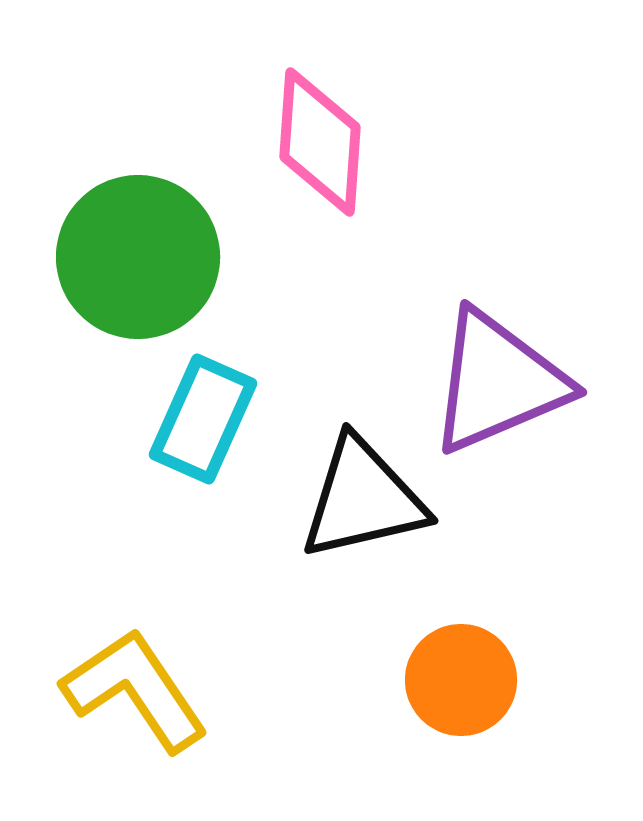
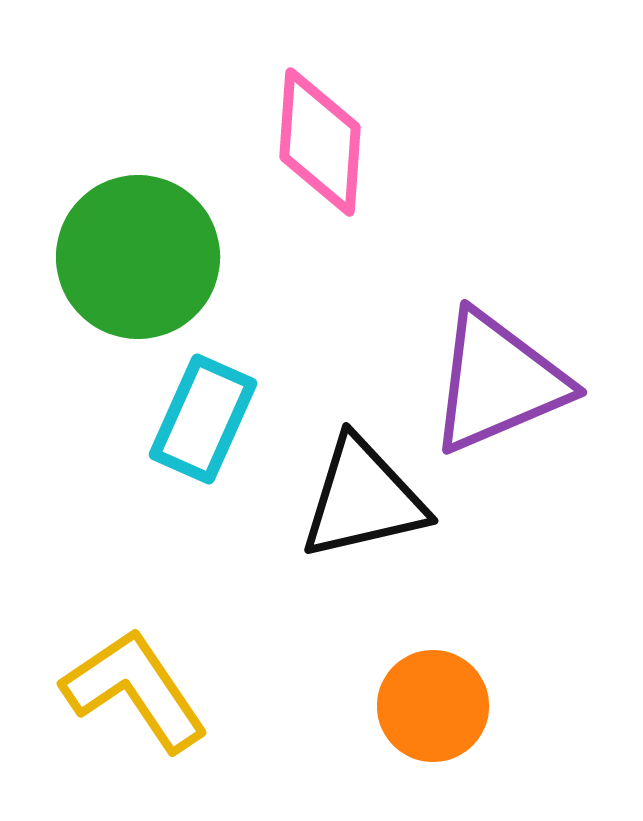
orange circle: moved 28 px left, 26 px down
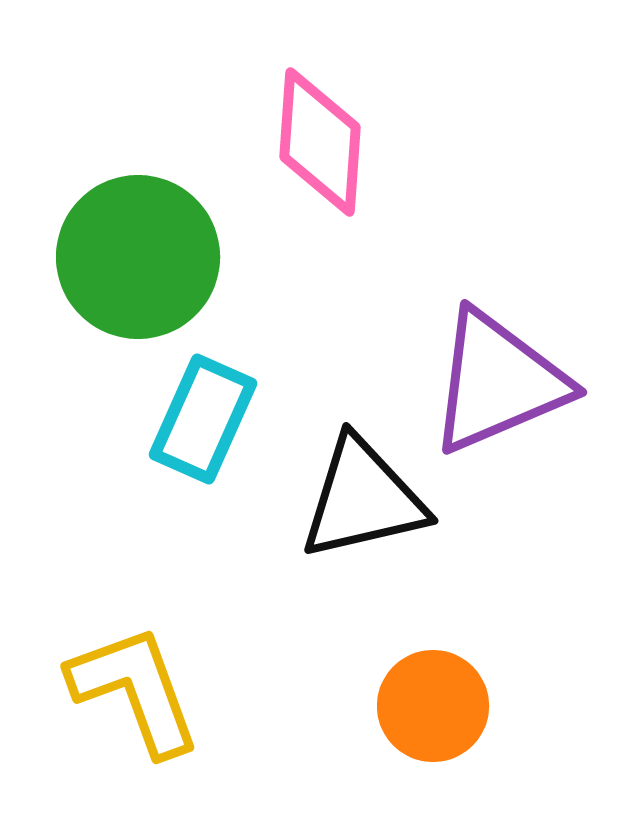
yellow L-shape: rotated 14 degrees clockwise
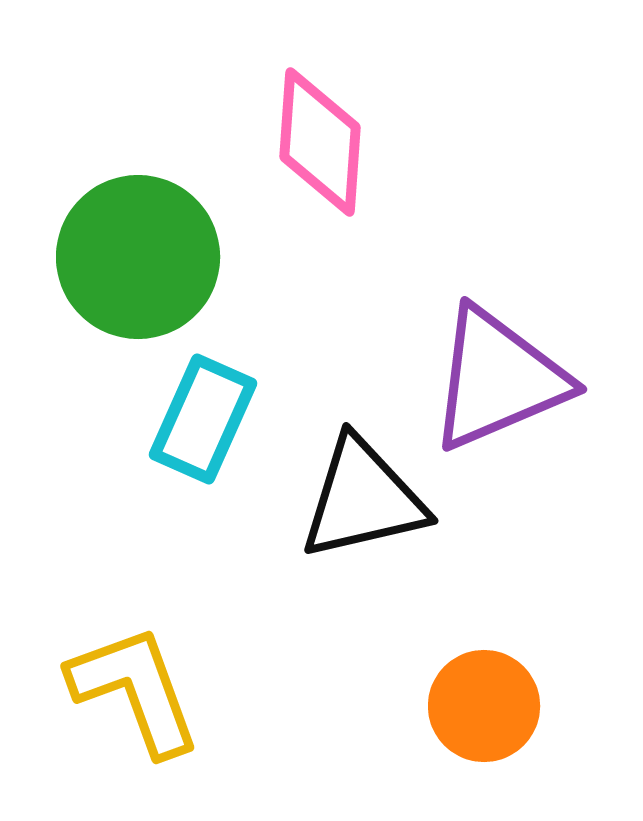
purple triangle: moved 3 px up
orange circle: moved 51 px right
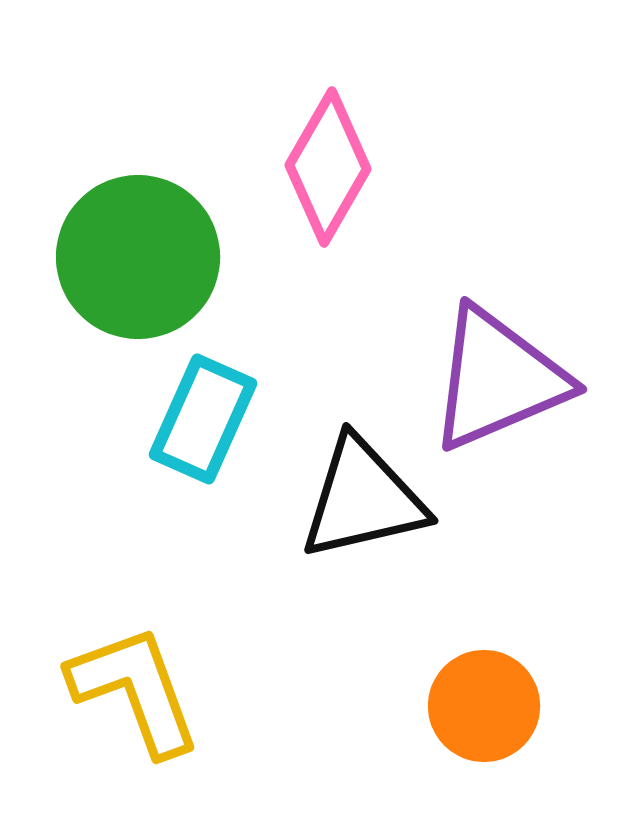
pink diamond: moved 8 px right, 25 px down; rotated 26 degrees clockwise
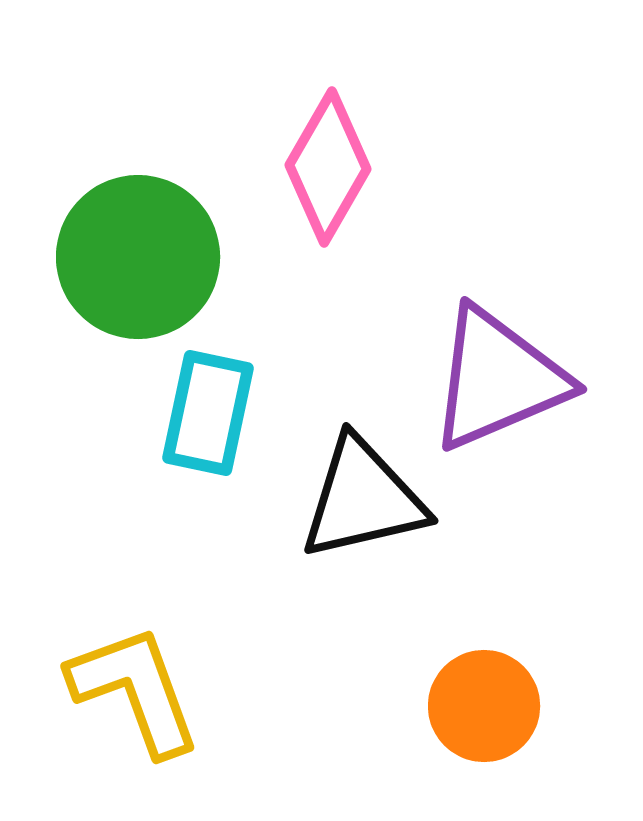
cyan rectangle: moved 5 px right, 6 px up; rotated 12 degrees counterclockwise
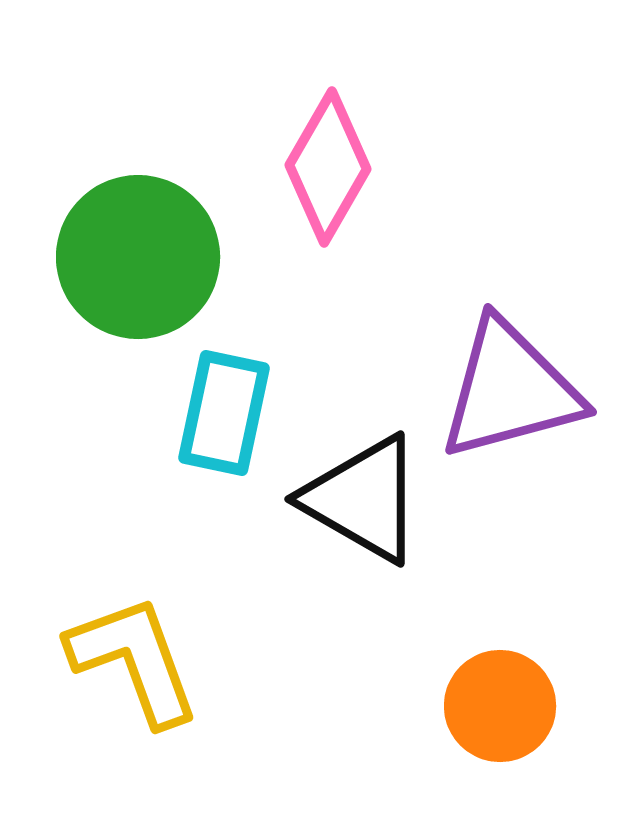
purple triangle: moved 12 px right, 11 px down; rotated 8 degrees clockwise
cyan rectangle: moved 16 px right
black triangle: rotated 43 degrees clockwise
yellow L-shape: moved 1 px left, 30 px up
orange circle: moved 16 px right
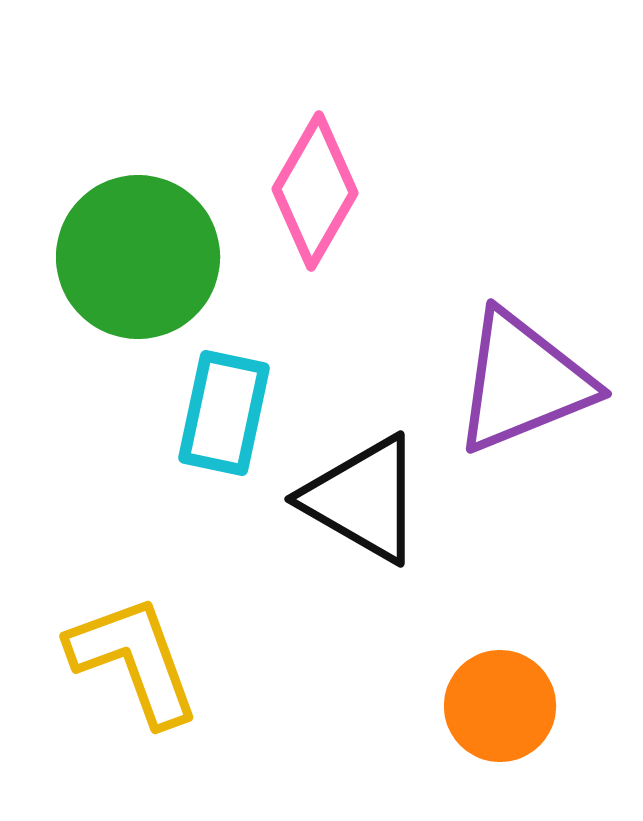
pink diamond: moved 13 px left, 24 px down
purple triangle: moved 13 px right, 8 px up; rotated 7 degrees counterclockwise
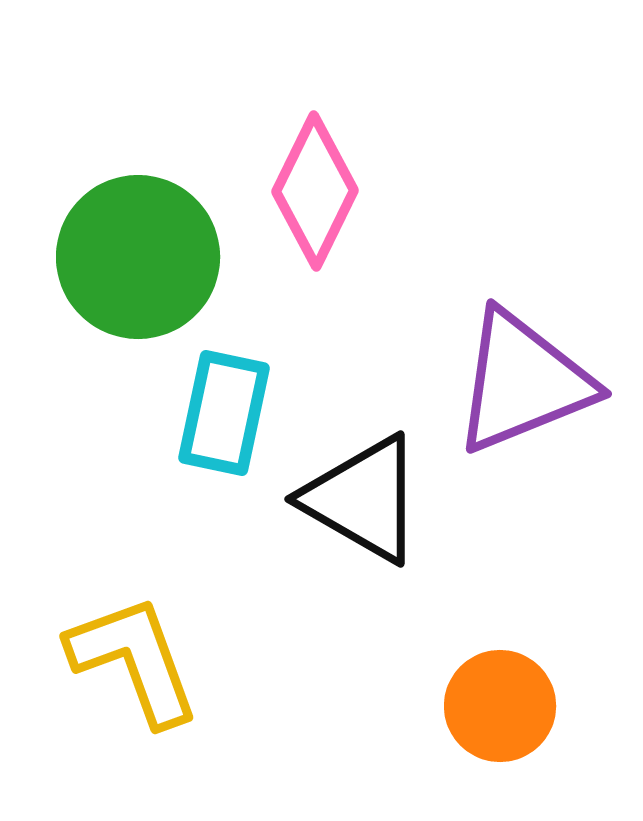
pink diamond: rotated 4 degrees counterclockwise
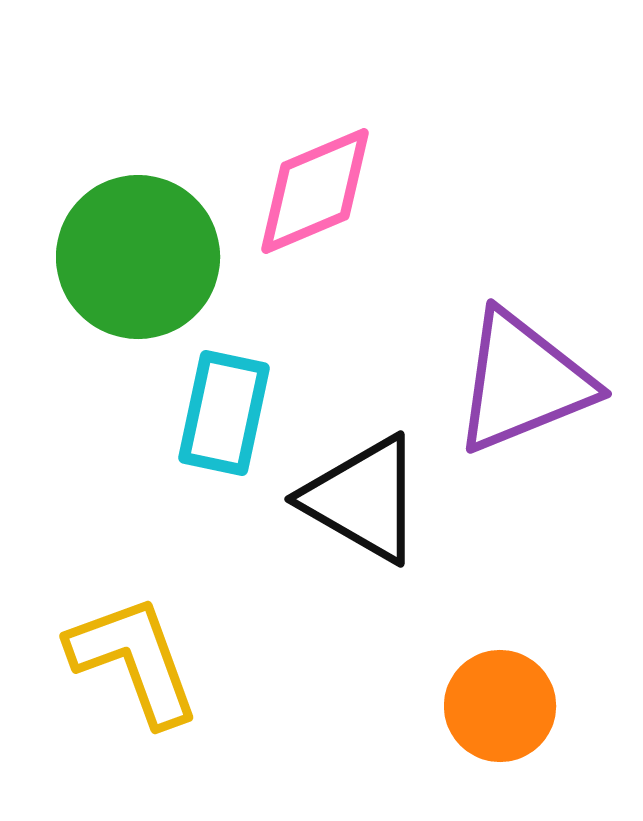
pink diamond: rotated 41 degrees clockwise
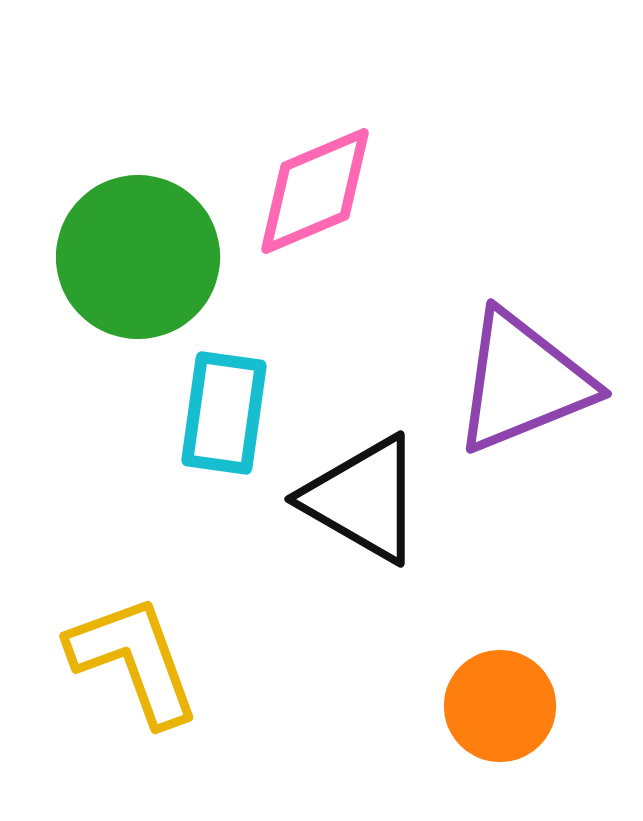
cyan rectangle: rotated 4 degrees counterclockwise
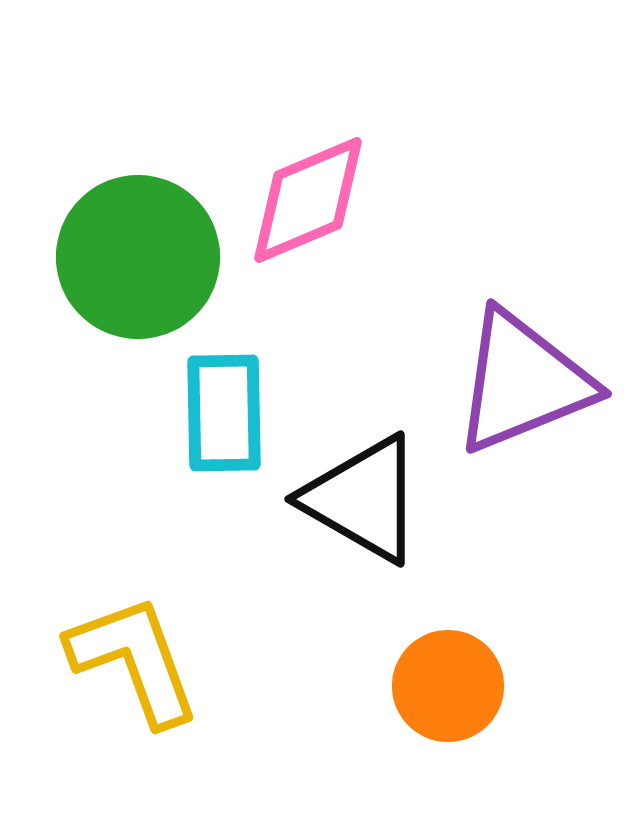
pink diamond: moved 7 px left, 9 px down
cyan rectangle: rotated 9 degrees counterclockwise
orange circle: moved 52 px left, 20 px up
